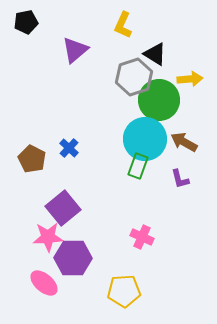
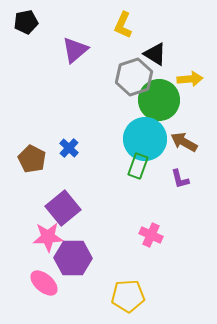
pink cross: moved 9 px right, 2 px up
yellow pentagon: moved 4 px right, 5 px down
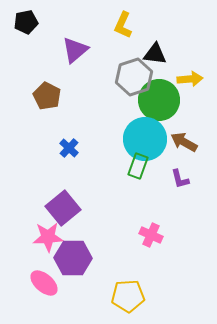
black triangle: rotated 25 degrees counterclockwise
brown pentagon: moved 15 px right, 63 px up
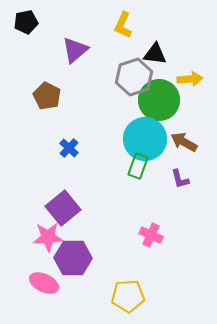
pink ellipse: rotated 16 degrees counterclockwise
